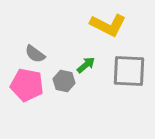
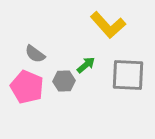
yellow L-shape: rotated 21 degrees clockwise
gray square: moved 1 px left, 4 px down
gray hexagon: rotated 15 degrees counterclockwise
pink pentagon: moved 2 px down; rotated 12 degrees clockwise
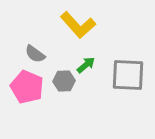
yellow L-shape: moved 30 px left
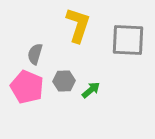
yellow L-shape: rotated 120 degrees counterclockwise
gray semicircle: rotated 70 degrees clockwise
green arrow: moved 5 px right, 25 px down
gray square: moved 35 px up
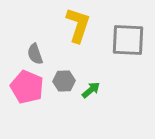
gray semicircle: rotated 35 degrees counterclockwise
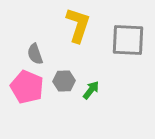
green arrow: rotated 12 degrees counterclockwise
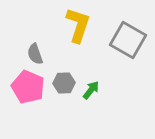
gray square: rotated 27 degrees clockwise
gray hexagon: moved 2 px down
pink pentagon: moved 1 px right
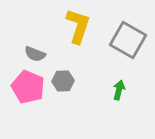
yellow L-shape: moved 1 px down
gray semicircle: rotated 50 degrees counterclockwise
gray hexagon: moved 1 px left, 2 px up
green arrow: moved 28 px right; rotated 24 degrees counterclockwise
